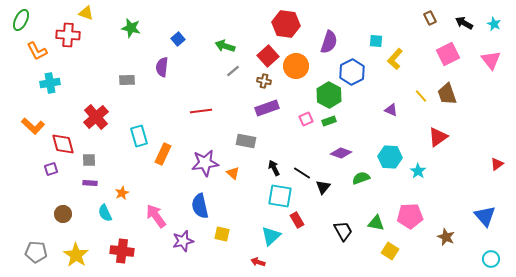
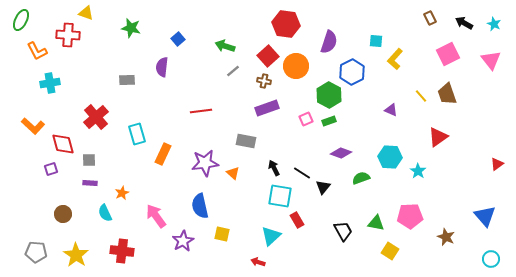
cyan rectangle at (139, 136): moved 2 px left, 2 px up
purple star at (183, 241): rotated 15 degrees counterclockwise
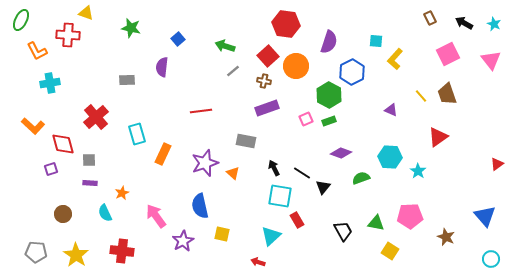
purple star at (205, 163): rotated 12 degrees counterclockwise
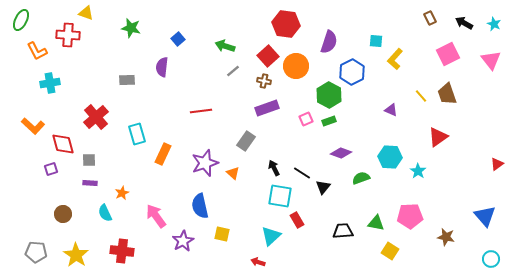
gray rectangle at (246, 141): rotated 66 degrees counterclockwise
black trapezoid at (343, 231): rotated 65 degrees counterclockwise
brown star at (446, 237): rotated 12 degrees counterclockwise
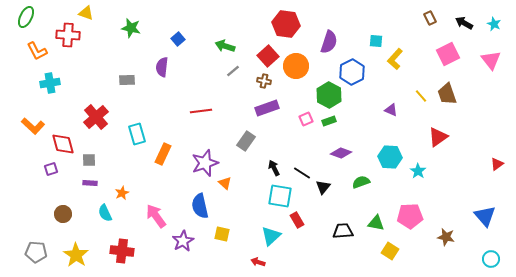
green ellipse at (21, 20): moved 5 px right, 3 px up
orange triangle at (233, 173): moved 8 px left, 10 px down
green semicircle at (361, 178): moved 4 px down
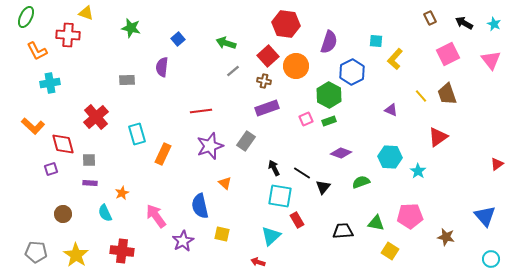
green arrow at (225, 46): moved 1 px right, 3 px up
purple star at (205, 163): moved 5 px right, 17 px up
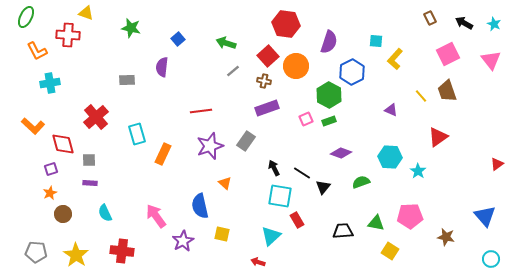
brown trapezoid at (447, 94): moved 3 px up
orange star at (122, 193): moved 72 px left
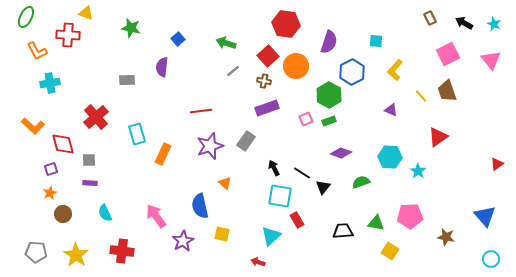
yellow L-shape at (395, 59): moved 11 px down
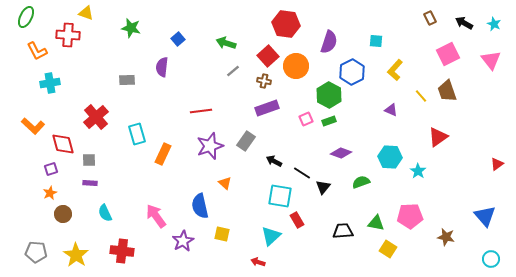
black arrow at (274, 168): moved 7 px up; rotated 35 degrees counterclockwise
yellow square at (390, 251): moved 2 px left, 2 px up
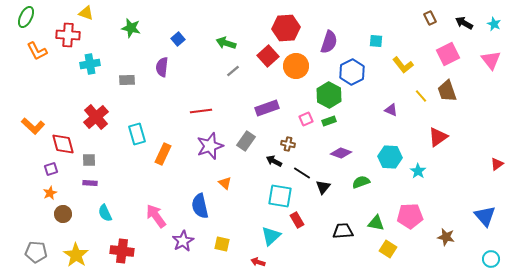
red hexagon at (286, 24): moved 4 px down; rotated 12 degrees counterclockwise
yellow L-shape at (395, 70): moved 8 px right, 5 px up; rotated 80 degrees counterclockwise
brown cross at (264, 81): moved 24 px right, 63 px down
cyan cross at (50, 83): moved 40 px right, 19 px up
yellow square at (222, 234): moved 10 px down
